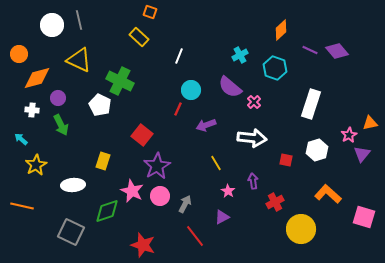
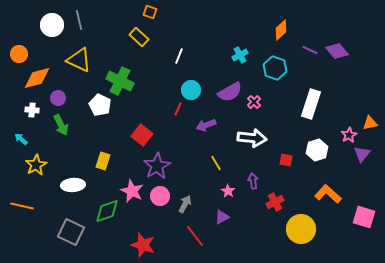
purple semicircle at (230, 87): moved 5 px down; rotated 70 degrees counterclockwise
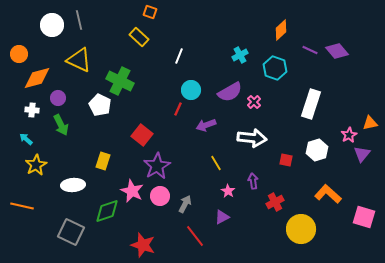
cyan arrow at (21, 139): moved 5 px right
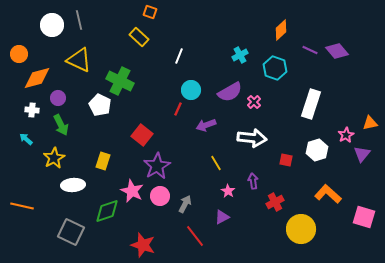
pink star at (349, 135): moved 3 px left
yellow star at (36, 165): moved 18 px right, 7 px up
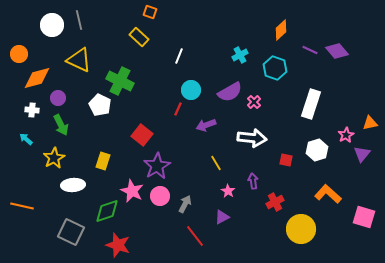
red star at (143, 245): moved 25 px left
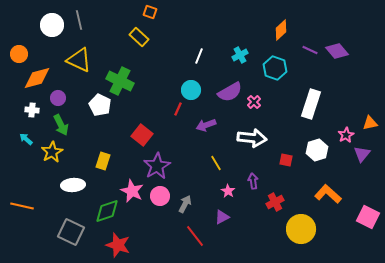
white line at (179, 56): moved 20 px right
yellow star at (54, 158): moved 2 px left, 6 px up
pink square at (364, 217): moved 4 px right; rotated 10 degrees clockwise
